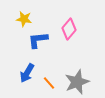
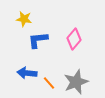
pink diamond: moved 5 px right, 10 px down
blue arrow: rotated 66 degrees clockwise
gray star: moved 1 px left
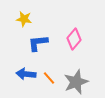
blue L-shape: moved 3 px down
blue arrow: moved 1 px left, 1 px down
orange line: moved 5 px up
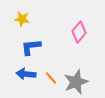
yellow star: moved 2 px left
pink diamond: moved 5 px right, 7 px up
blue L-shape: moved 7 px left, 4 px down
orange line: moved 2 px right
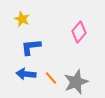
yellow star: rotated 14 degrees clockwise
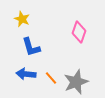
pink diamond: rotated 20 degrees counterclockwise
blue L-shape: rotated 100 degrees counterclockwise
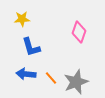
yellow star: rotated 28 degrees counterclockwise
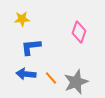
blue L-shape: rotated 100 degrees clockwise
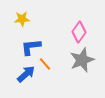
pink diamond: rotated 15 degrees clockwise
blue arrow: rotated 132 degrees clockwise
orange line: moved 6 px left, 14 px up
gray star: moved 6 px right, 22 px up
